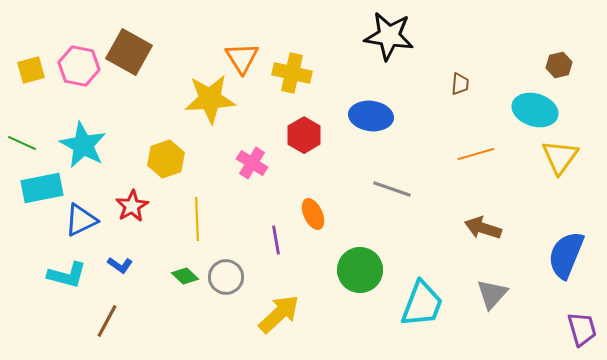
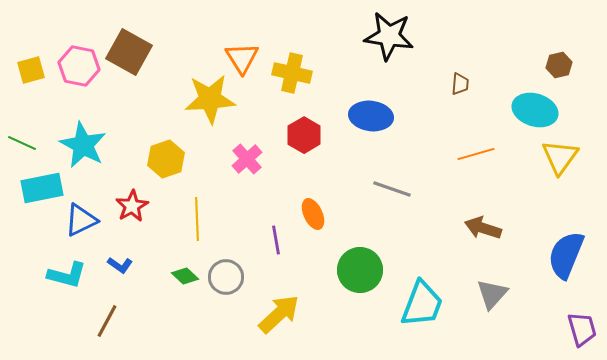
pink cross: moved 5 px left, 4 px up; rotated 16 degrees clockwise
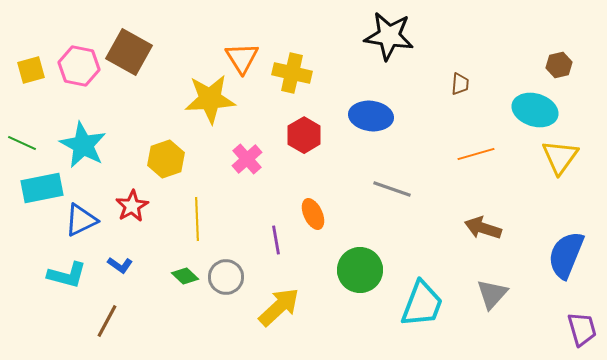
yellow arrow: moved 7 px up
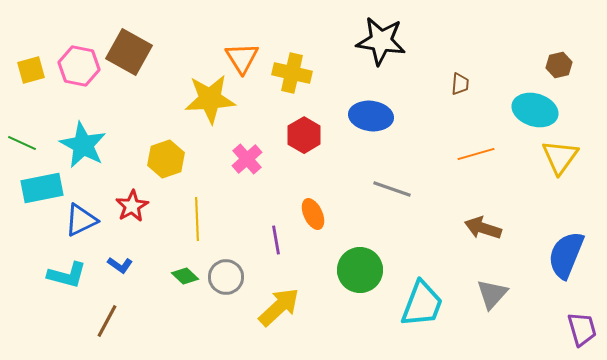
black star: moved 8 px left, 5 px down
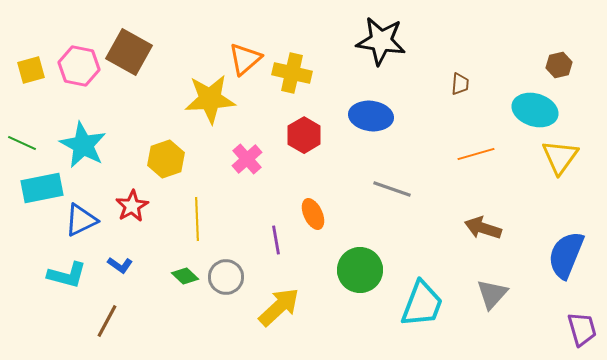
orange triangle: moved 3 px right, 1 px down; rotated 21 degrees clockwise
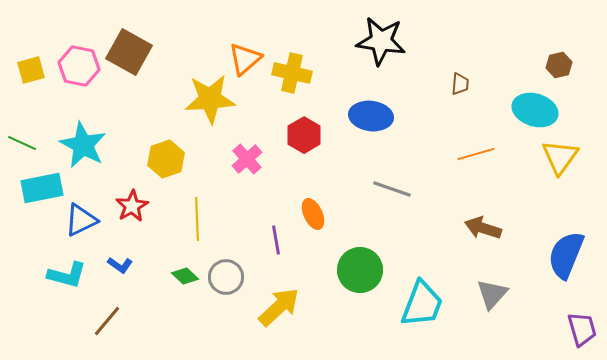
brown line: rotated 12 degrees clockwise
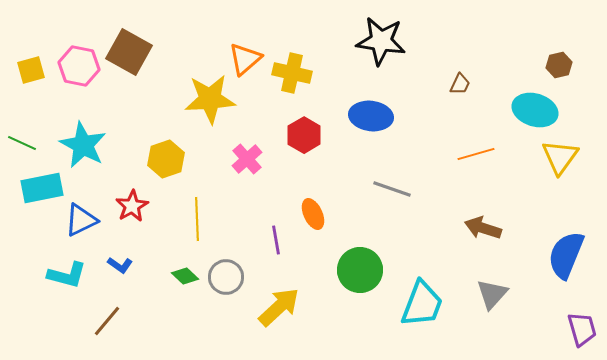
brown trapezoid: rotated 20 degrees clockwise
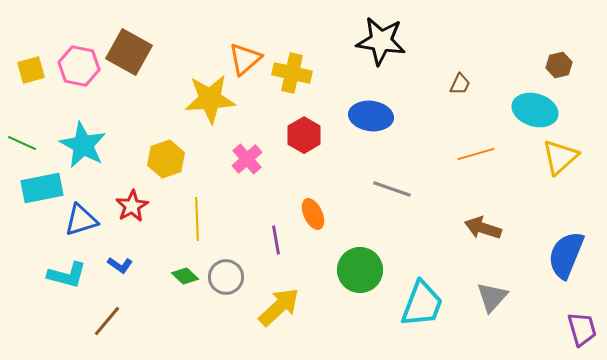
yellow triangle: rotated 12 degrees clockwise
blue triangle: rotated 9 degrees clockwise
gray triangle: moved 3 px down
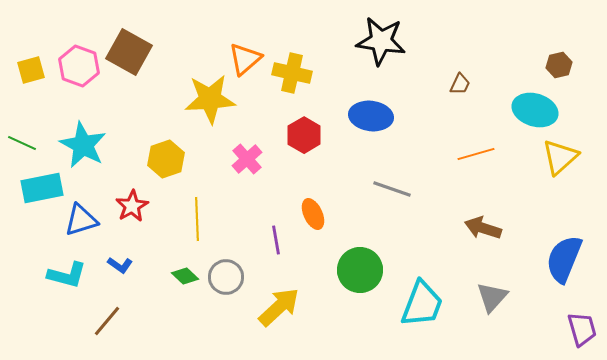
pink hexagon: rotated 9 degrees clockwise
blue semicircle: moved 2 px left, 4 px down
